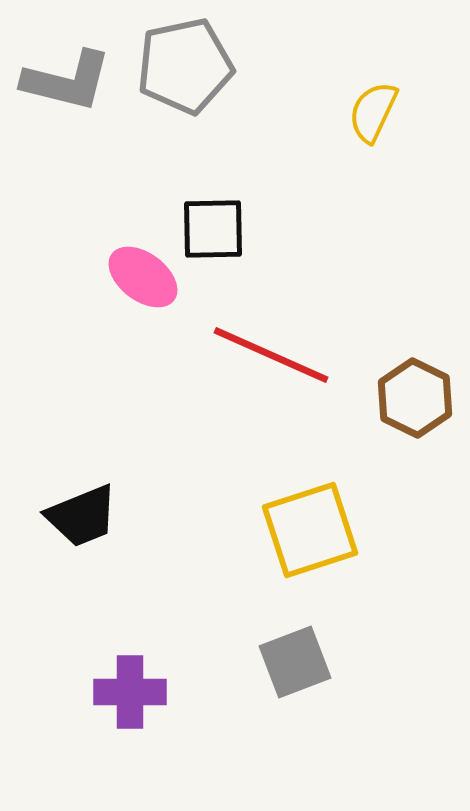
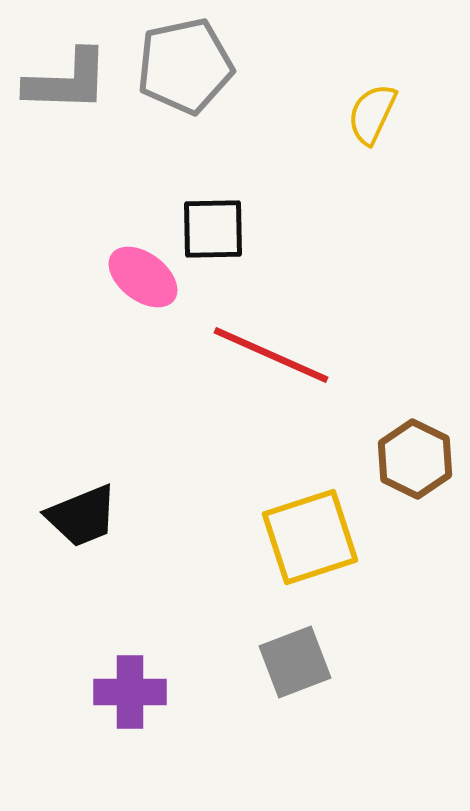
gray L-shape: rotated 12 degrees counterclockwise
yellow semicircle: moved 1 px left, 2 px down
brown hexagon: moved 61 px down
yellow square: moved 7 px down
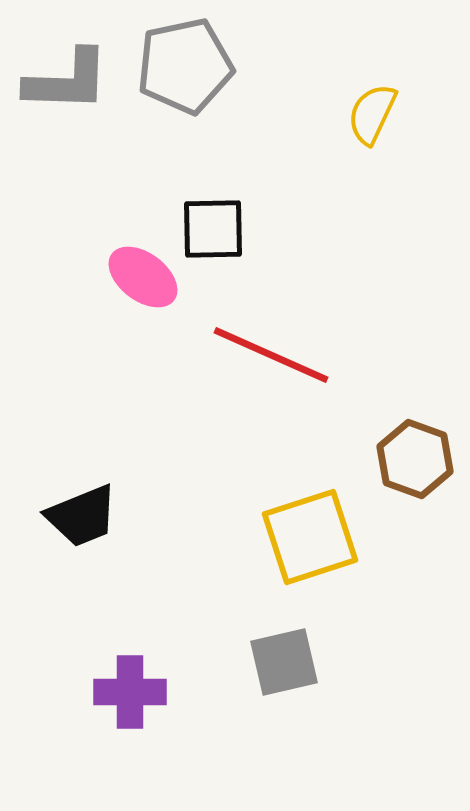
brown hexagon: rotated 6 degrees counterclockwise
gray square: moved 11 px left; rotated 8 degrees clockwise
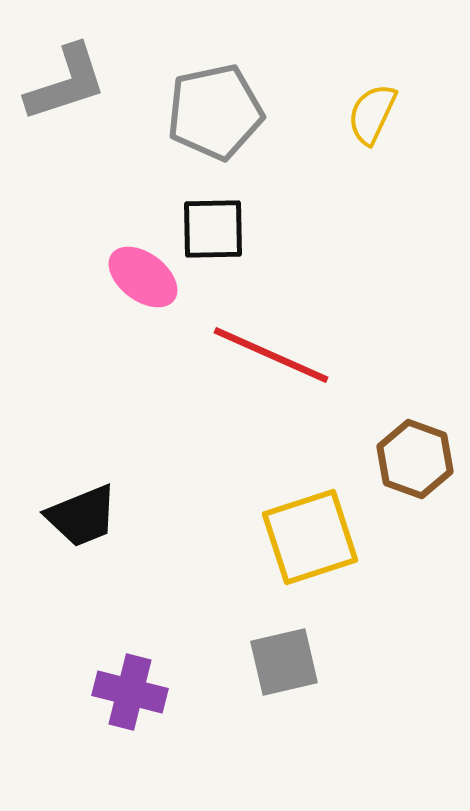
gray pentagon: moved 30 px right, 46 px down
gray L-shape: moved 1 px left, 2 px down; rotated 20 degrees counterclockwise
purple cross: rotated 14 degrees clockwise
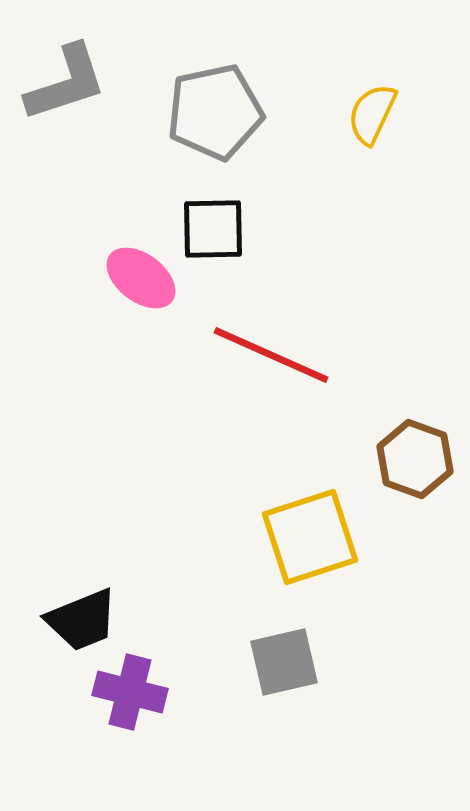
pink ellipse: moved 2 px left, 1 px down
black trapezoid: moved 104 px down
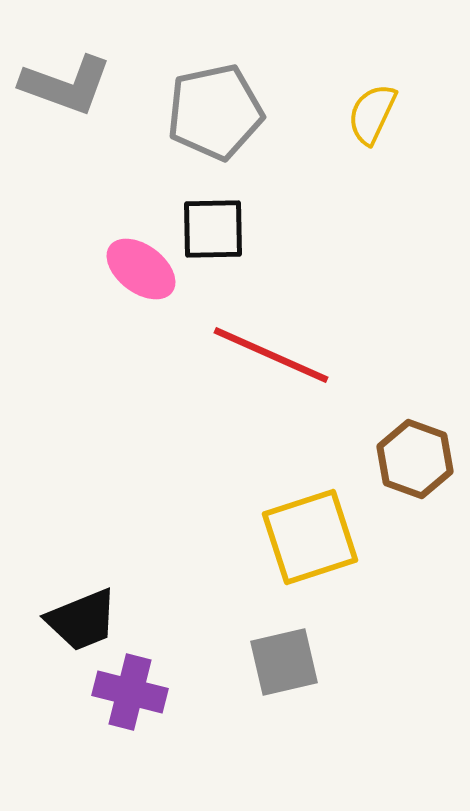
gray L-shape: moved 2 px down; rotated 38 degrees clockwise
pink ellipse: moved 9 px up
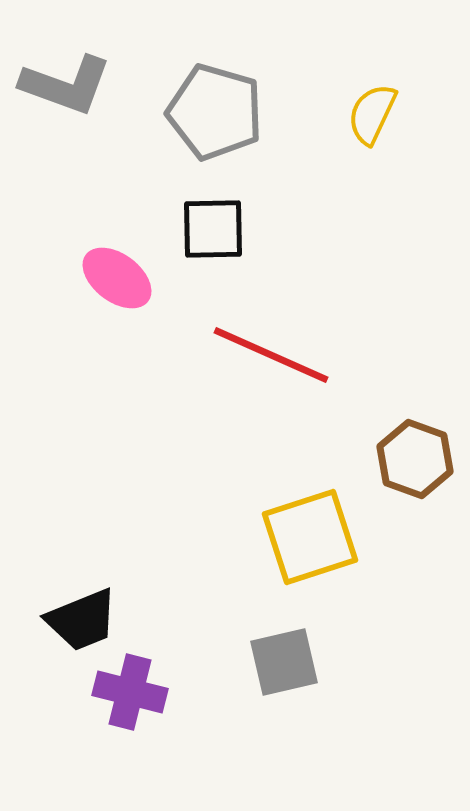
gray pentagon: rotated 28 degrees clockwise
pink ellipse: moved 24 px left, 9 px down
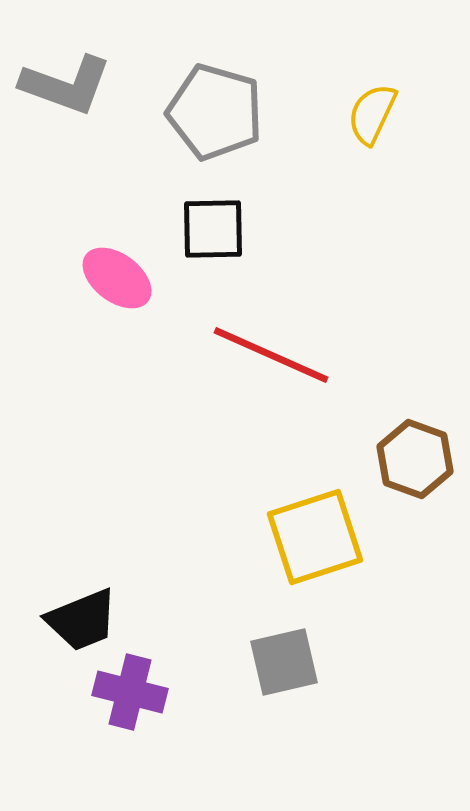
yellow square: moved 5 px right
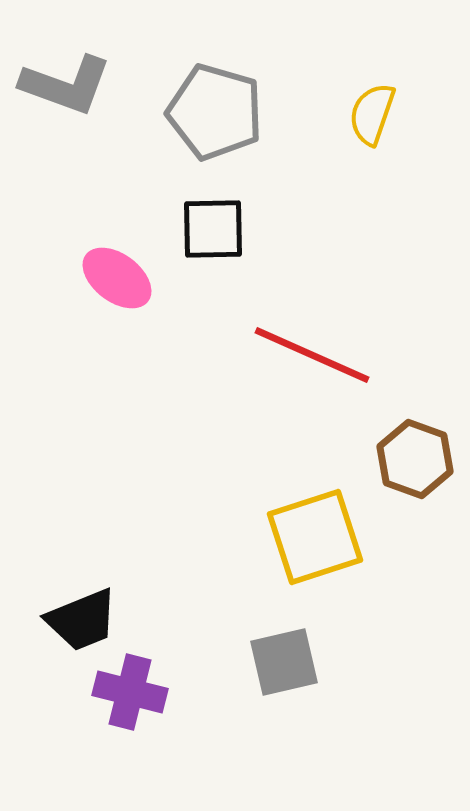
yellow semicircle: rotated 6 degrees counterclockwise
red line: moved 41 px right
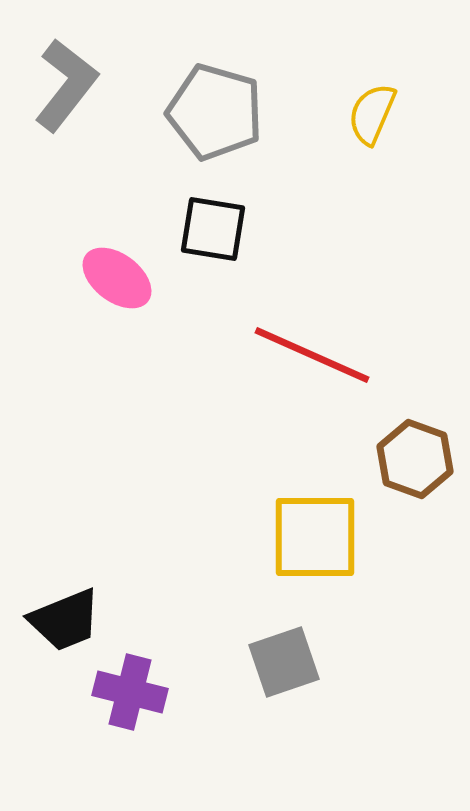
gray L-shape: rotated 72 degrees counterclockwise
yellow semicircle: rotated 4 degrees clockwise
black square: rotated 10 degrees clockwise
yellow square: rotated 18 degrees clockwise
black trapezoid: moved 17 px left
gray square: rotated 6 degrees counterclockwise
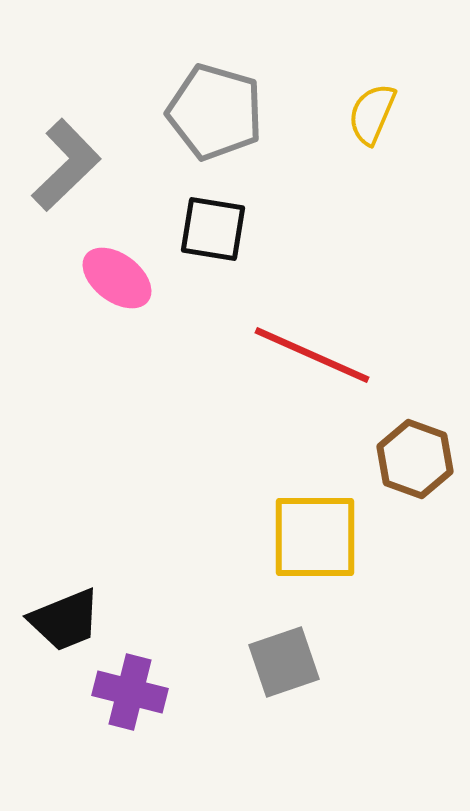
gray L-shape: moved 80 px down; rotated 8 degrees clockwise
